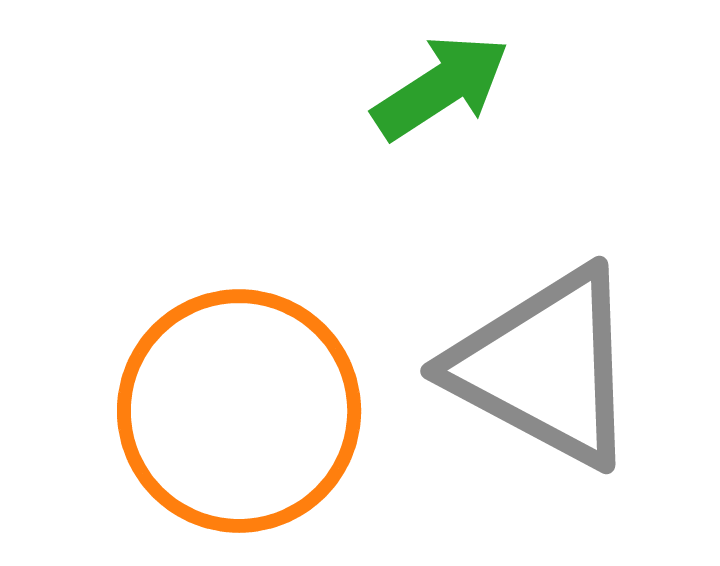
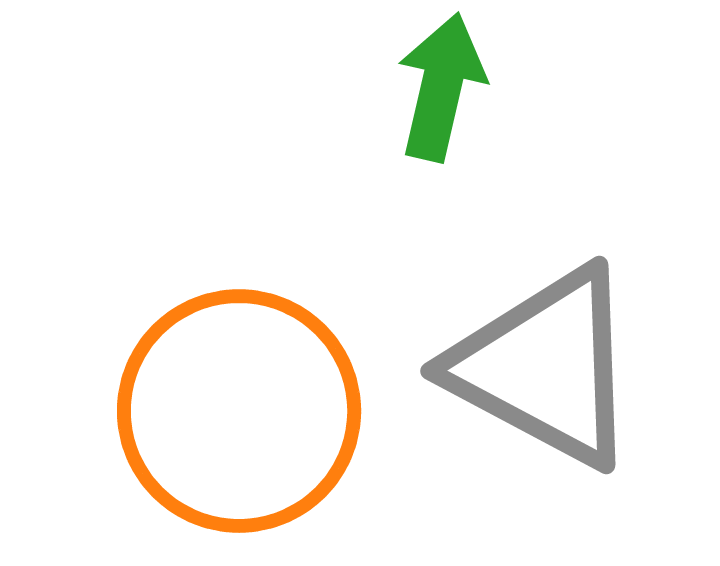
green arrow: rotated 44 degrees counterclockwise
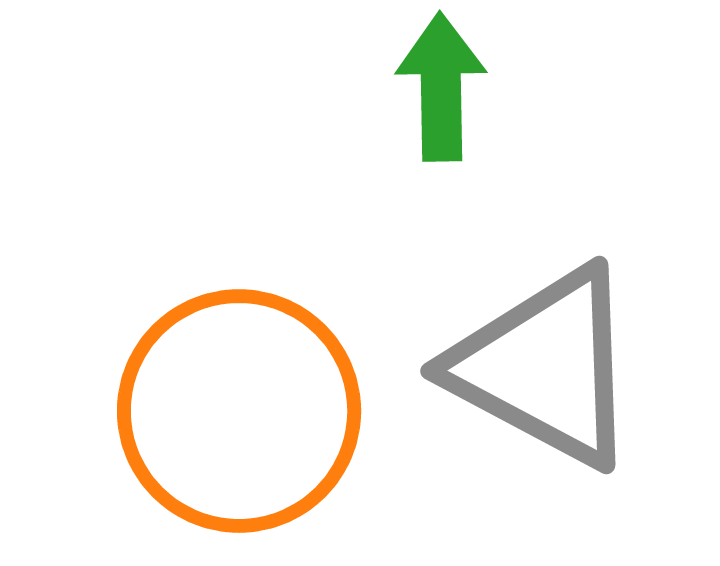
green arrow: rotated 14 degrees counterclockwise
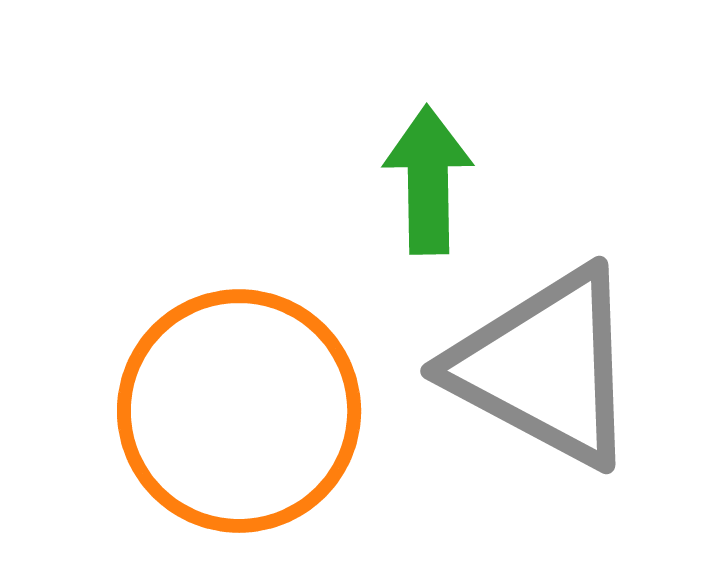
green arrow: moved 13 px left, 93 px down
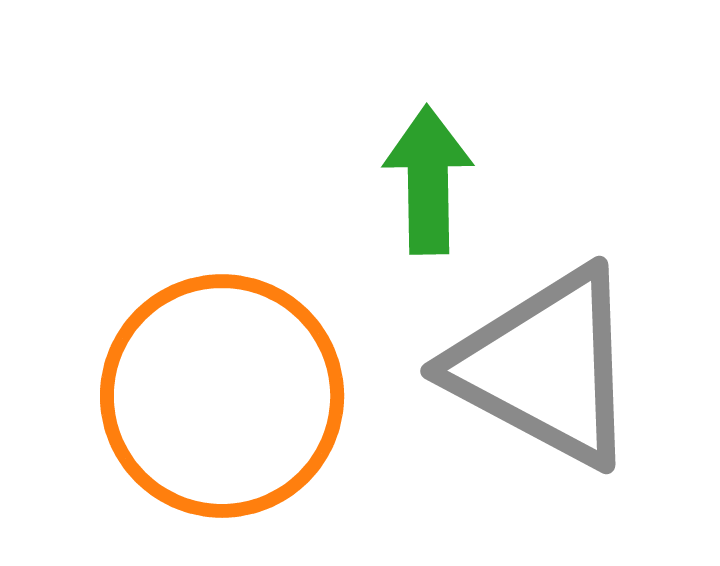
orange circle: moved 17 px left, 15 px up
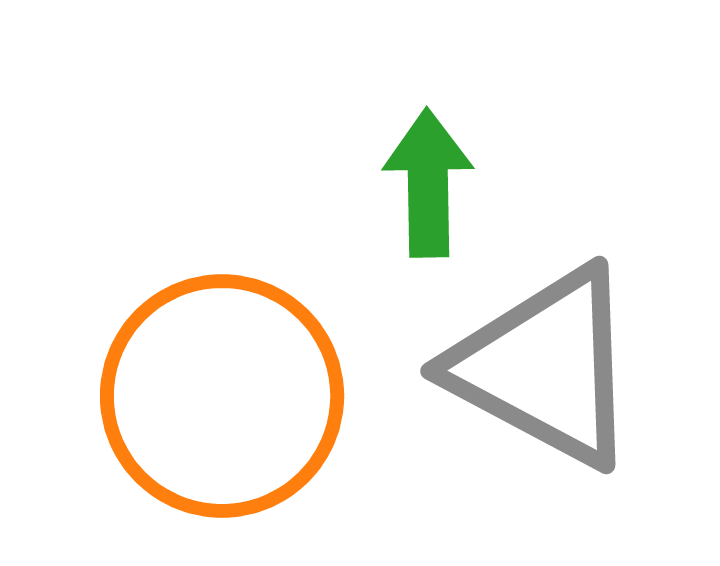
green arrow: moved 3 px down
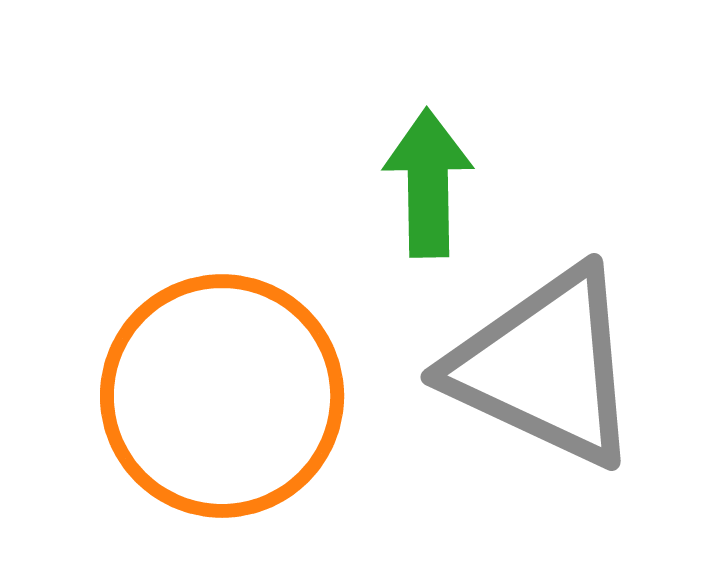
gray triangle: rotated 3 degrees counterclockwise
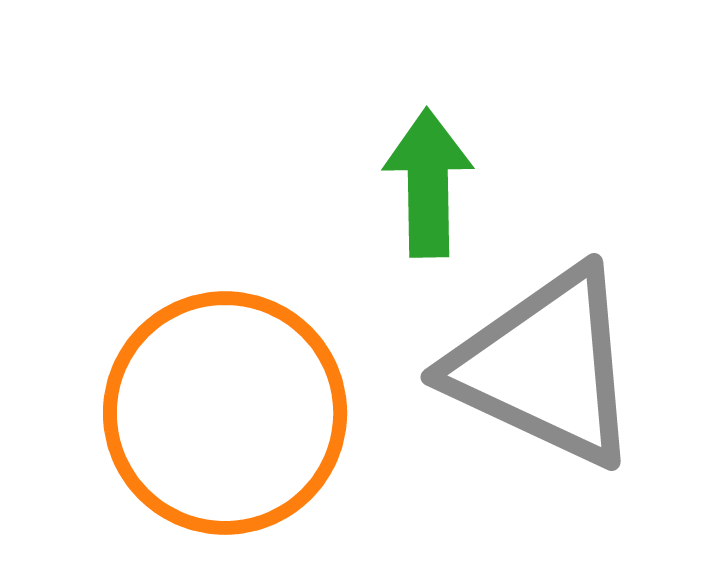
orange circle: moved 3 px right, 17 px down
